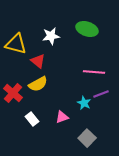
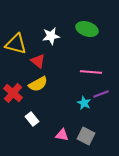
pink line: moved 3 px left
pink triangle: moved 18 px down; rotated 32 degrees clockwise
gray square: moved 1 px left, 2 px up; rotated 18 degrees counterclockwise
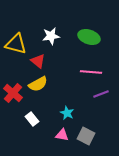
green ellipse: moved 2 px right, 8 px down
cyan star: moved 17 px left, 10 px down
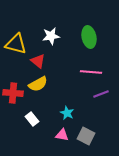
green ellipse: rotated 60 degrees clockwise
red cross: rotated 36 degrees counterclockwise
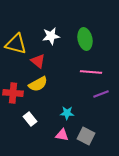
green ellipse: moved 4 px left, 2 px down
cyan star: rotated 24 degrees counterclockwise
white rectangle: moved 2 px left
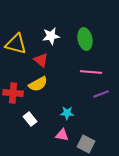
red triangle: moved 3 px right, 1 px up
gray square: moved 8 px down
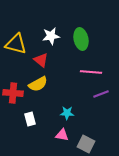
green ellipse: moved 4 px left
white rectangle: rotated 24 degrees clockwise
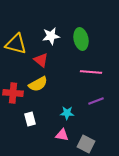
purple line: moved 5 px left, 7 px down
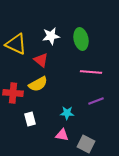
yellow triangle: rotated 10 degrees clockwise
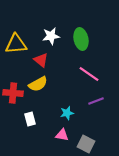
yellow triangle: rotated 30 degrees counterclockwise
pink line: moved 2 px left, 2 px down; rotated 30 degrees clockwise
cyan star: rotated 16 degrees counterclockwise
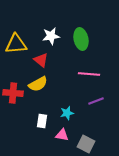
pink line: rotated 30 degrees counterclockwise
white rectangle: moved 12 px right, 2 px down; rotated 24 degrees clockwise
